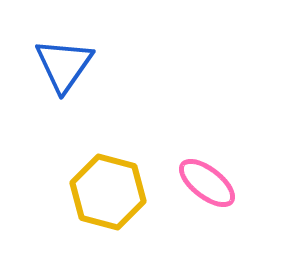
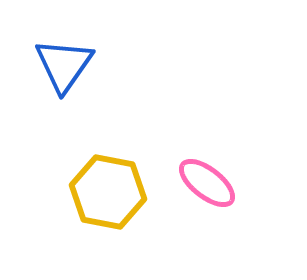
yellow hexagon: rotated 4 degrees counterclockwise
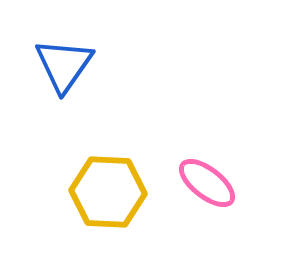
yellow hexagon: rotated 8 degrees counterclockwise
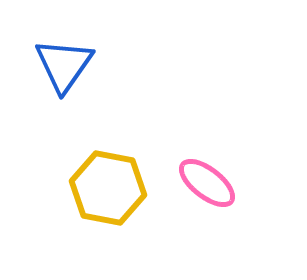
yellow hexagon: moved 4 px up; rotated 8 degrees clockwise
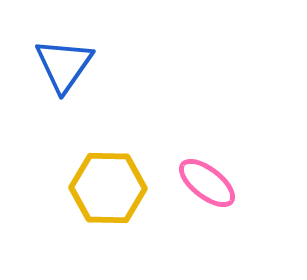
yellow hexagon: rotated 10 degrees counterclockwise
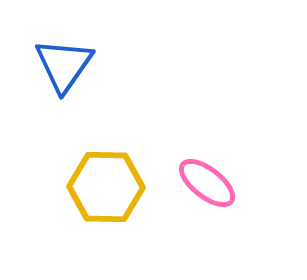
yellow hexagon: moved 2 px left, 1 px up
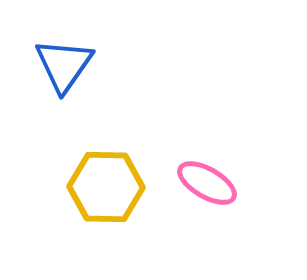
pink ellipse: rotated 8 degrees counterclockwise
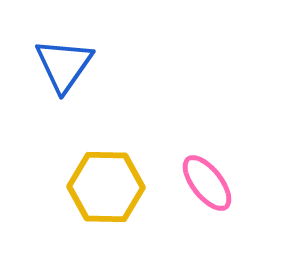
pink ellipse: rotated 22 degrees clockwise
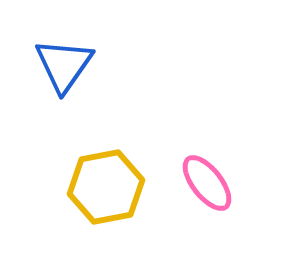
yellow hexagon: rotated 12 degrees counterclockwise
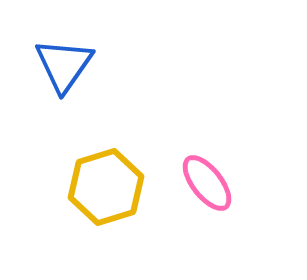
yellow hexagon: rotated 6 degrees counterclockwise
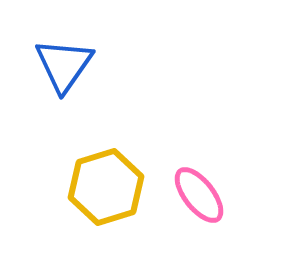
pink ellipse: moved 8 px left, 12 px down
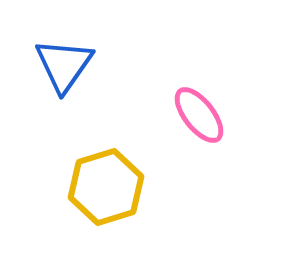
pink ellipse: moved 80 px up
